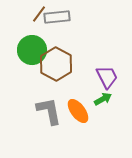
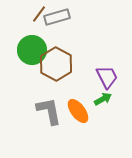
gray rectangle: rotated 10 degrees counterclockwise
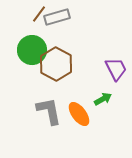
purple trapezoid: moved 9 px right, 8 px up
orange ellipse: moved 1 px right, 3 px down
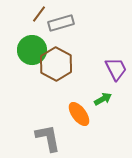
gray rectangle: moved 4 px right, 6 px down
gray L-shape: moved 1 px left, 27 px down
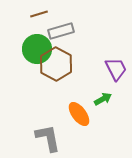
brown line: rotated 36 degrees clockwise
gray rectangle: moved 8 px down
green circle: moved 5 px right, 1 px up
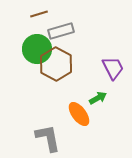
purple trapezoid: moved 3 px left, 1 px up
green arrow: moved 5 px left, 1 px up
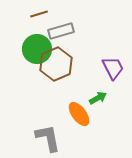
brown hexagon: rotated 8 degrees clockwise
